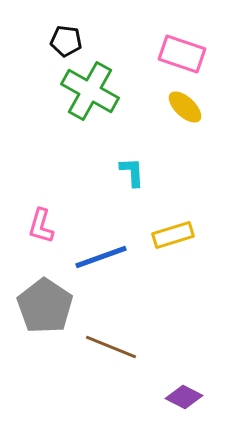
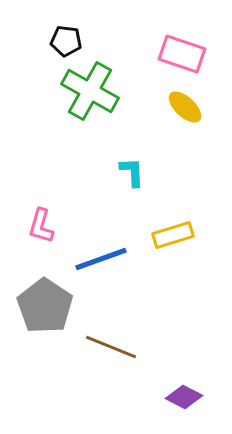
blue line: moved 2 px down
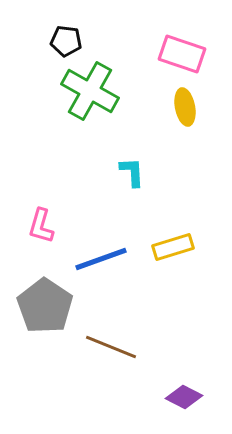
yellow ellipse: rotated 36 degrees clockwise
yellow rectangle: moved 12 px down
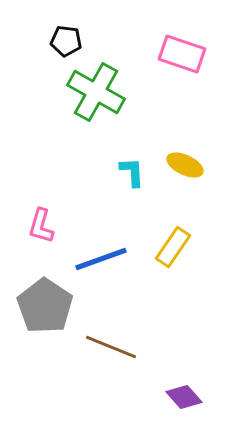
green cross: moved 6 px right, 1 px down
yellow ellipse: moved 58 px down; rotated 54 degrees counterclockwise
yellow rectangle: rotated 39 degrees counterclockwise
purple diamond: rotated 21 degrees clockwise
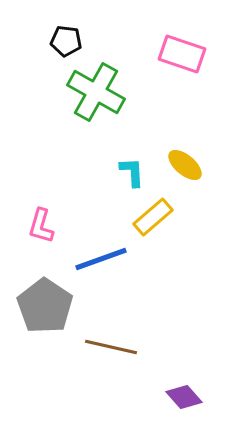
yellow ellipse: rotated 15 degrees clockwise
yellow rectangle: moved 20 px left, 30 px up; rotated 15 degrees clockwise
brown line: rotated 9 degrees counterclockwise
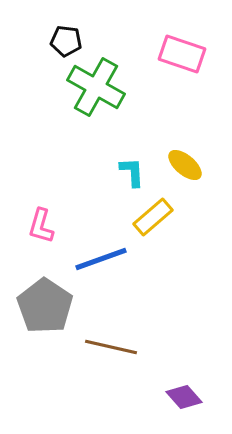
green cross: moved 5 px up
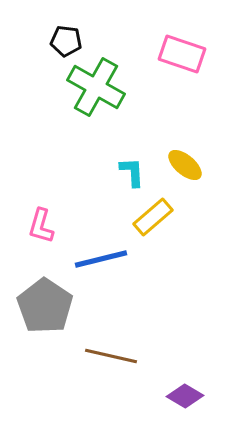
blue line: rotated 6 degrees clockwise
brown line: moved 9 px down
purple diamond: moved 1 px right, 1 px up; rotated 18 degrees counterclockwise
